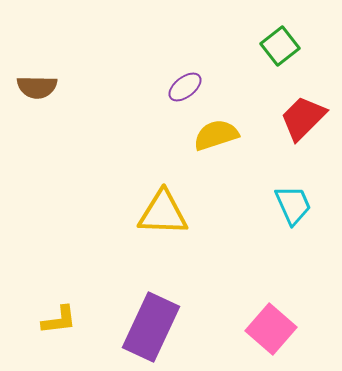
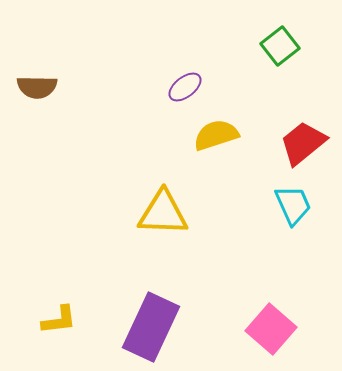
red trapezoid: moved 25 px down; rotated 6 degrees clockwise
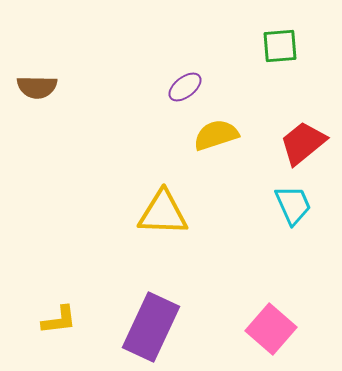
green square: rotated 33 degrees clockwise
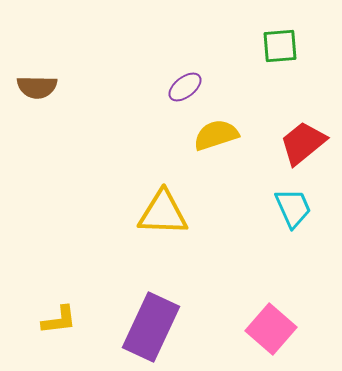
cyan trapezoid: moved 3 px down
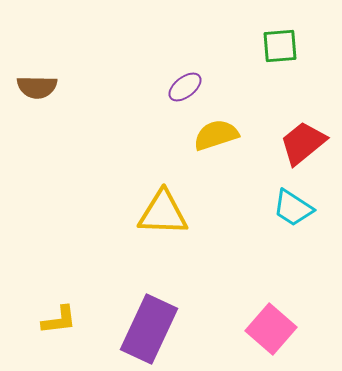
cyan trapezoid: rotated 147 degrees clockwise
purple rectangle: moved 2 px left, 2 px down
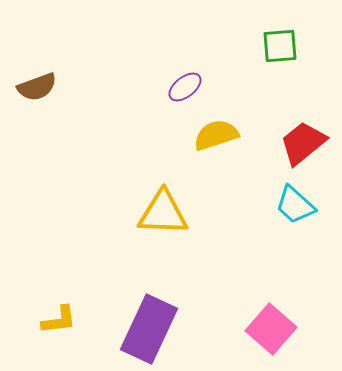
brown semicircle: rotated 21 degrees counterclockwise
cyan trapezoid: moved 2 px right, 3 px up; rotated 9 degrees clockwise
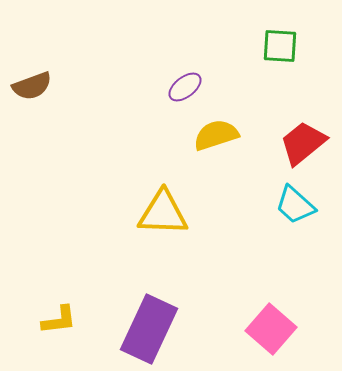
green square: rotated 9 degrees clockwise
brown semicircle: moved 5 px left, 1 px up
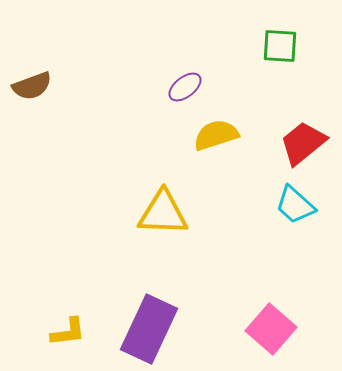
yellow L-shape: moved 9 px right, 12 px down
